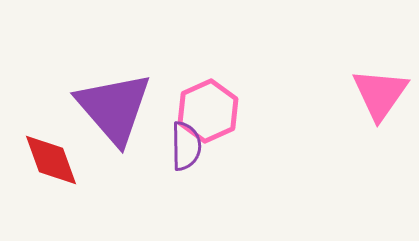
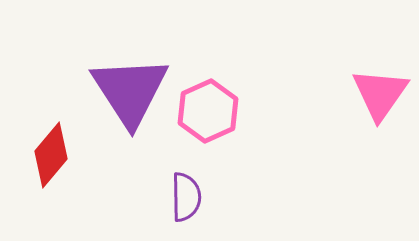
purple triangle: moved 16 px right, 17 px up; rotated 8 degrees clockwise
purple semicircle: moved 51 px down
red diamond: moved 5 px up; rotated 60 degrees clockwise
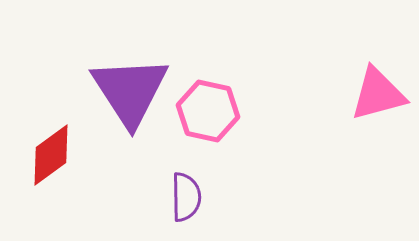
pink triangle: moved 2 px left; rotated 40 degrees clockwise
pink hexagon: rotated 24 degrees counterclockwise
red diamond: rotated 14 degrees clockwise
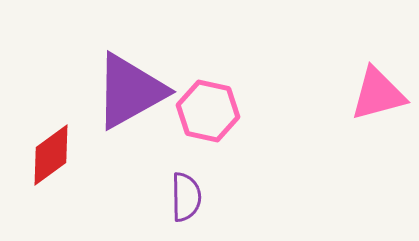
purple triangle: rotated 34 degrees clockwise
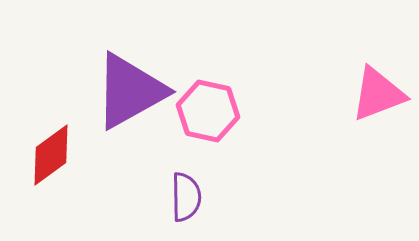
pink triangle: rotated 6 degrees counterclockwise
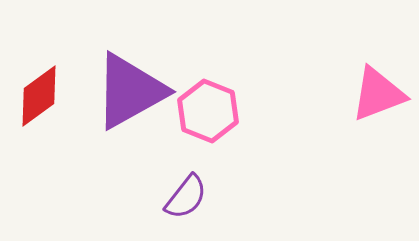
pink hexagon: rotated 10 degrees clockwise
red diamond: moved 12 px left, 59 px up
purple semicircle: rotated 39 degrees clockwise
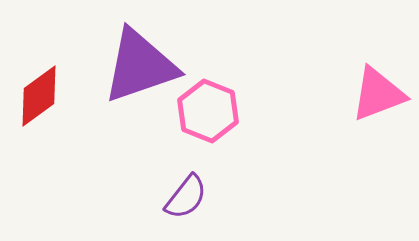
purple triangle: moved 10 px right, 25 px up; rotated 10 degrees clockwise
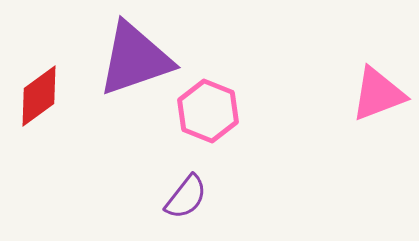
purple triangle: moved 5 px left, 7 px up
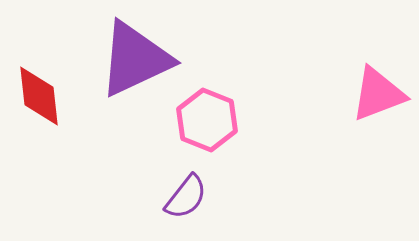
purple triangle: rotated 6 degrees counterclockwise
red diamond: rotated 60 degrees counterclockwise
pink hexagon: moved 1 px left, 9 px down
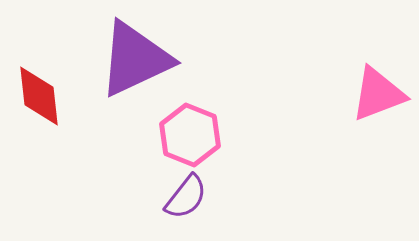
pink hexagon: moved 17 px left, 15 px down
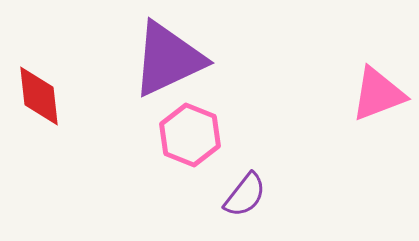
purple triangle: moved 33 px right
purple semicircle: moved 59 px right, 2 px up
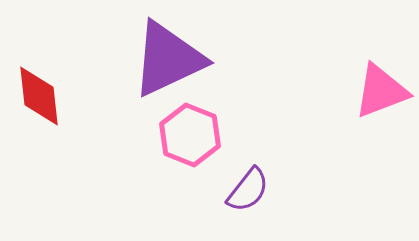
pink triangle: moved 3 px right, 3 px up
purple semicircle: moved 3 px right, 5 px up
